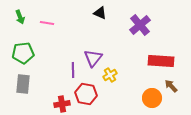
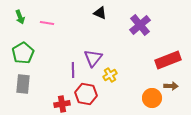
green pentagon: rotated 25 degrees counterclockwise
red rectangle: moved 7 px right, 1 px up; rotated 25 degrees counterclockwise
brown arrow: rotated 136 degrees clockwise
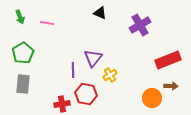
purple cross: rotated 10 degrees clockwise
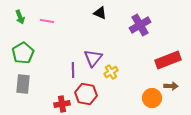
pink line: moved 2 px up
yellow cross: moved 1 px right, 3 px up
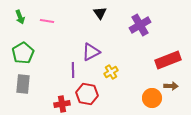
black triangle: rotated 32 degrees clockwise
purple triangle: moved 2 px left, 6 px up; rotated 24 degrees clockwise
red hexagon: moved 1 px right
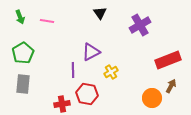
brown arrow: rotated 64 degrees counterclockwise
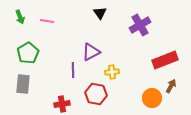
green pentagon: moved 5 px right
red rectangle: moved 3 px left
yellow cross: moved 1 px right; rotated 24 degrees clockwise
red hexagon: moved 9 px right
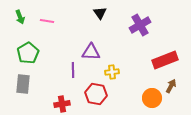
purple triangle: rotated 30 degrees clockwise
